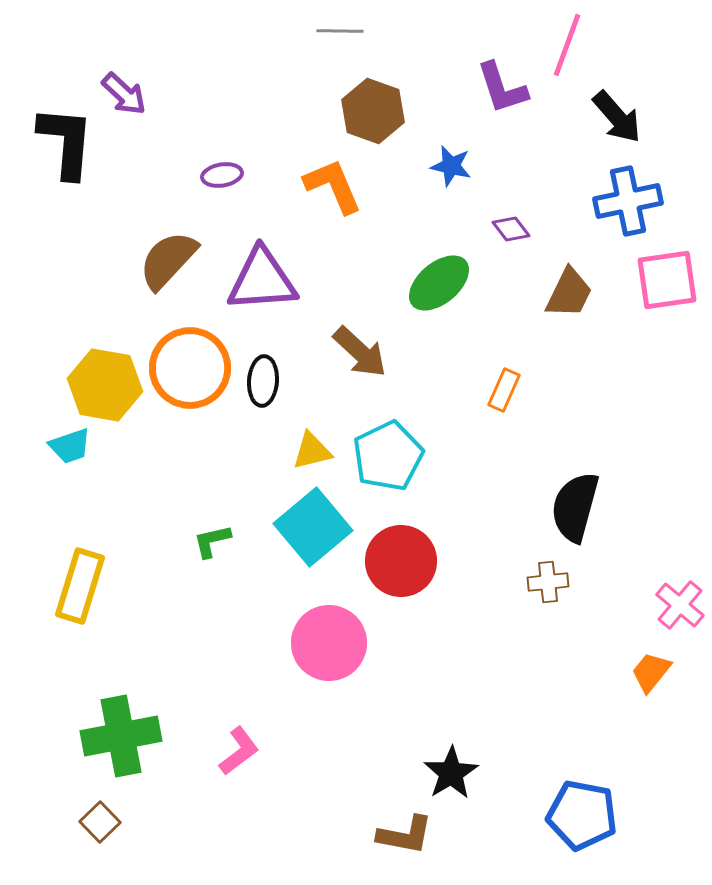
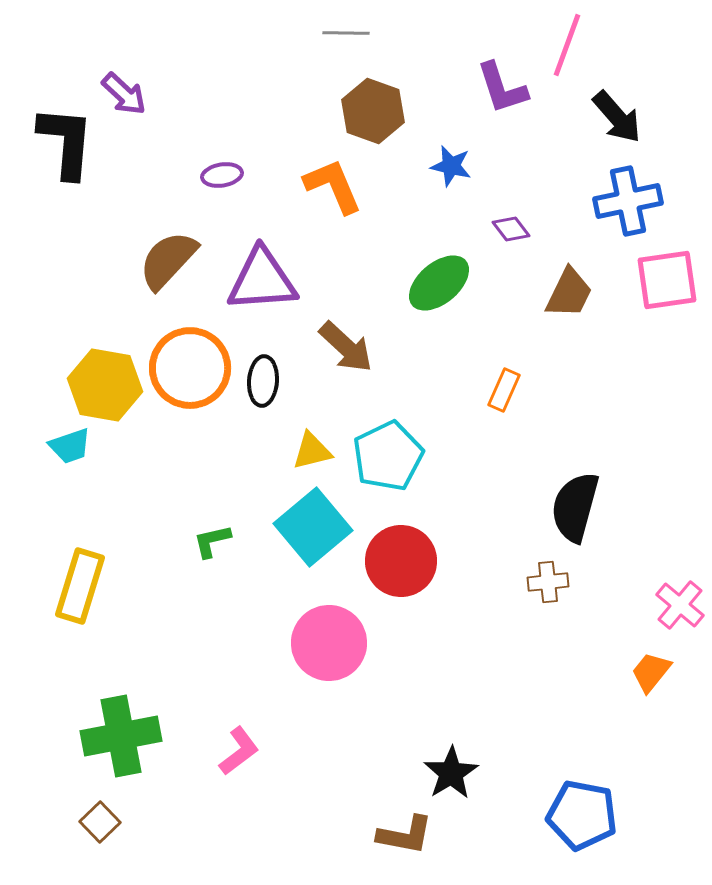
gray line: moved 6 px right, 2 px down
brown arrow: moved 14 px left, 5 px up
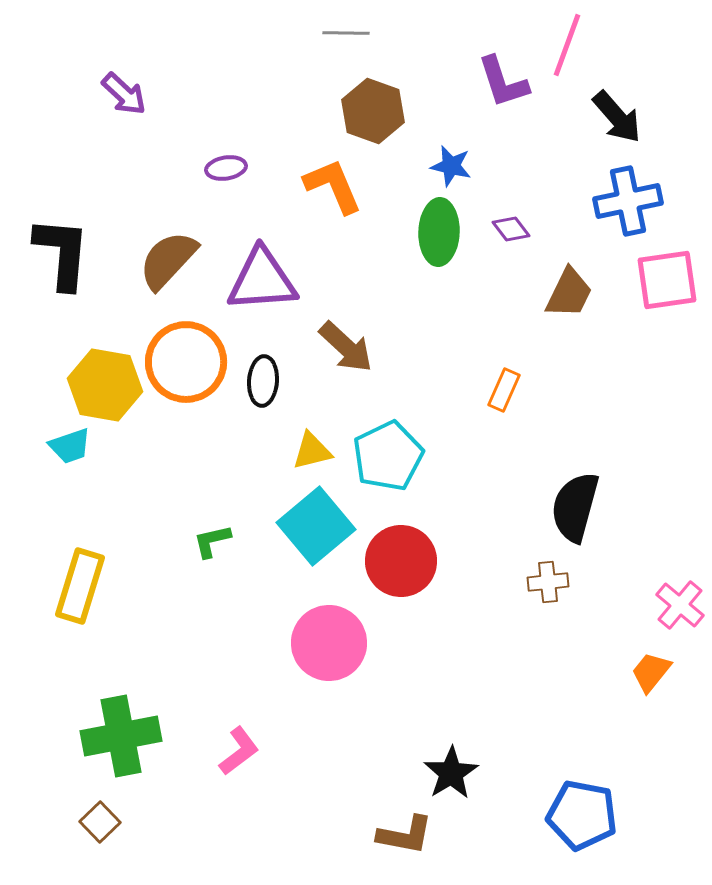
purple L-shape: moved 1 px right, 6 px up
black L-shape: moved 4 px left, 111 px down
purple ellipse: moved 4 px right, 7 px up
green ellipse: moved 51 px up; rotated 48 degrees counterclockwise
orange circle: moved 4 px left, 6 px up
cyan square: moved 3 px right, 1 px up
